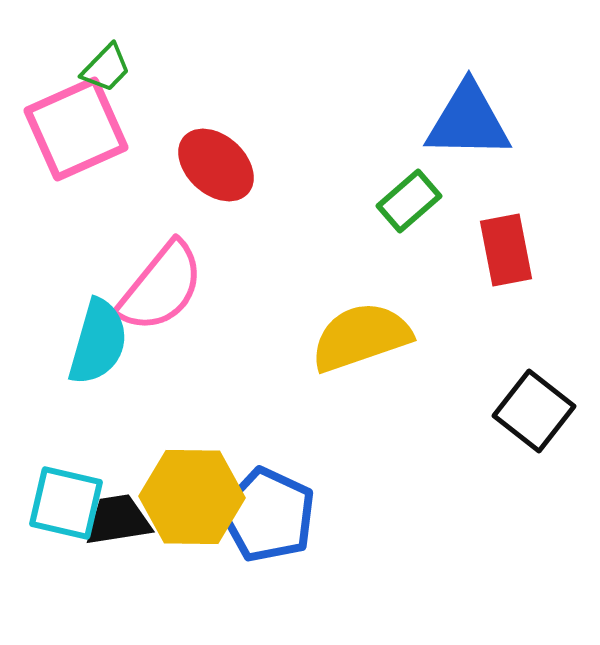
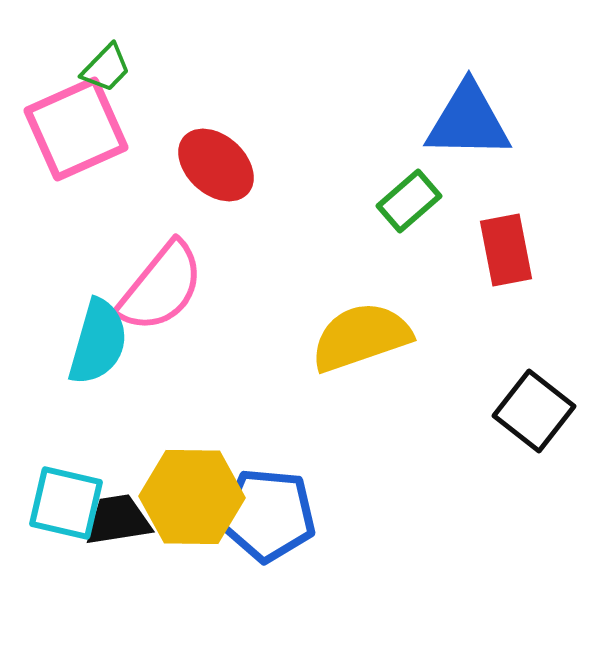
blue pentagon: rotated 20 degrees counterclockwise
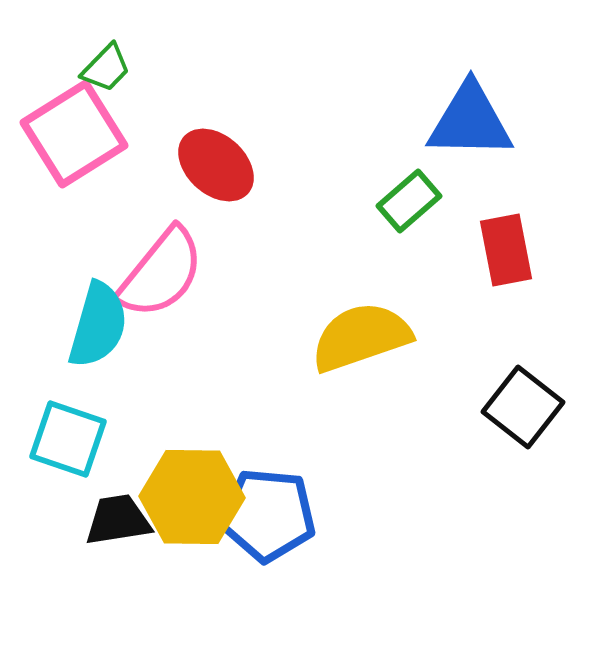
blue triangle: moved 2 px right
pink square: moved 2 px left, 5 px down; rotated 8 degrees counterclockwise
pink semicircle: moved 14 px up
cyan semicircle: moved 17 px up
black square: moved 11 px left, 4 px up
cyan square: moved 2 px right, 64 px up; rotated 6 degrees clockwise
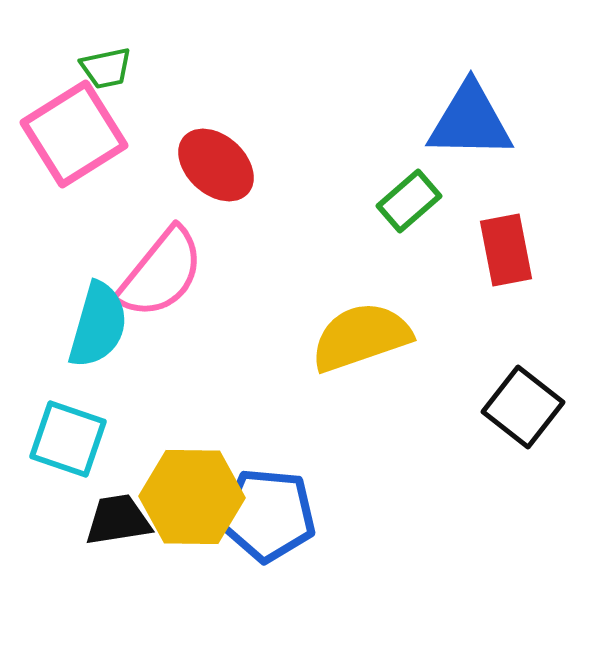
green trapezoid: rotated 34 degrees clockwise
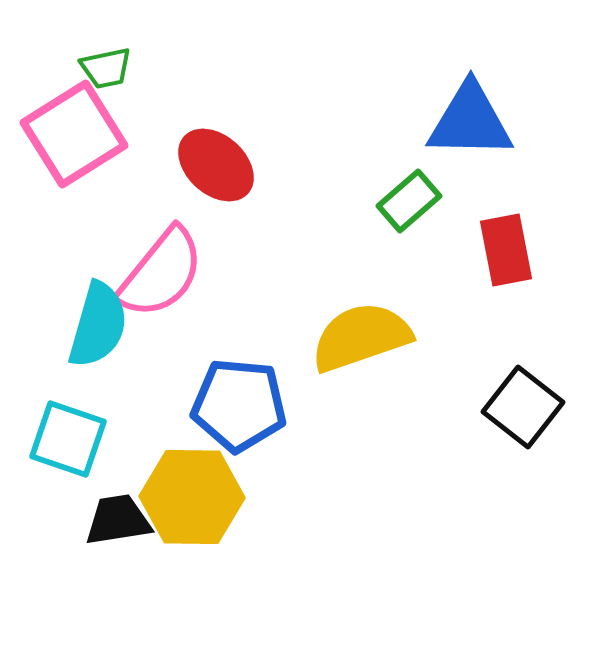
blue pentagon: moved 29 px left, 110 px up
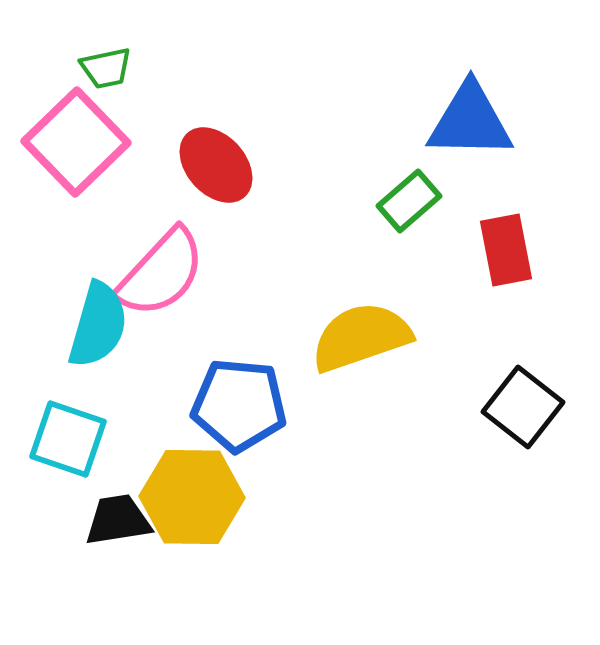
pink square: moved 2 px right, 8 px down; rotated 12 degrees counterclockwise
red ellipse: rotated 6 degrees clockwise
pink semicircle: rotated 4 degrees clockwise
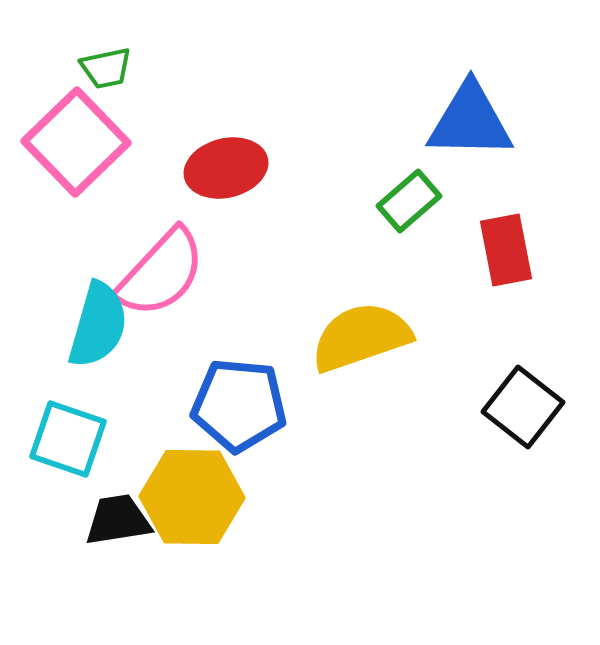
red ellipse: moved 10 px right, 3 px down; rotated 62 degrees counterclockwise
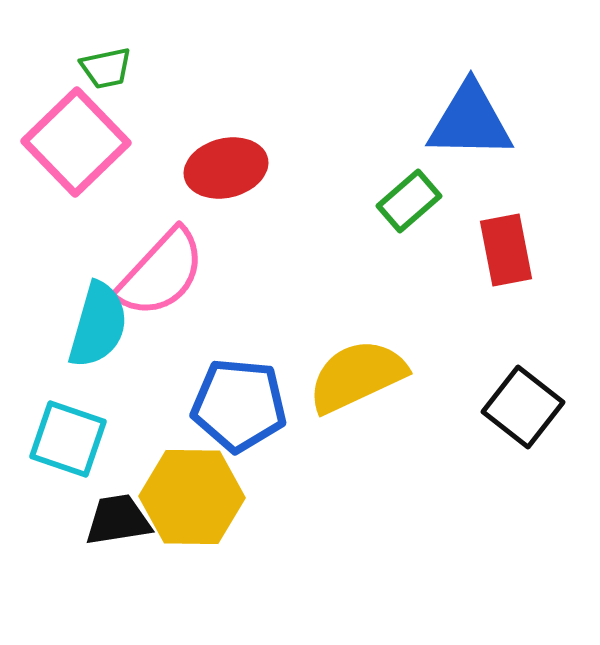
yellow semicircle: moved 4 px left, 39 px down; rotated 6 degrees counterclockwise
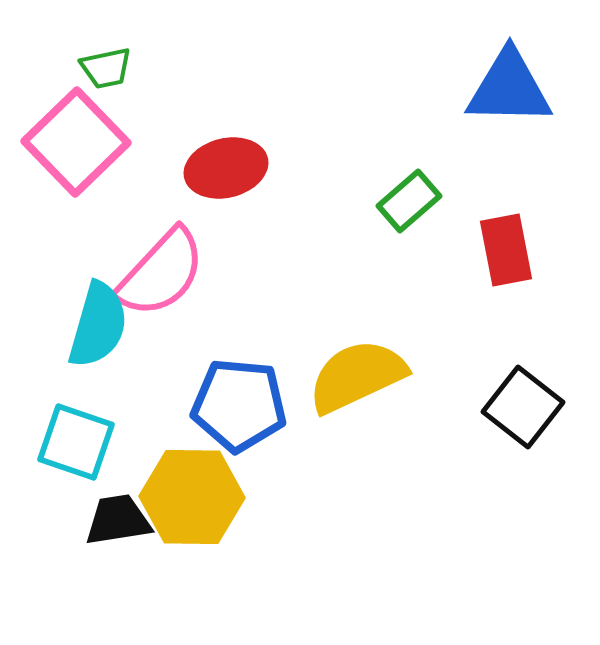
blue triangle: moved 39 px right, 33 px up
cyan square: moved 8 px right, 3 px down
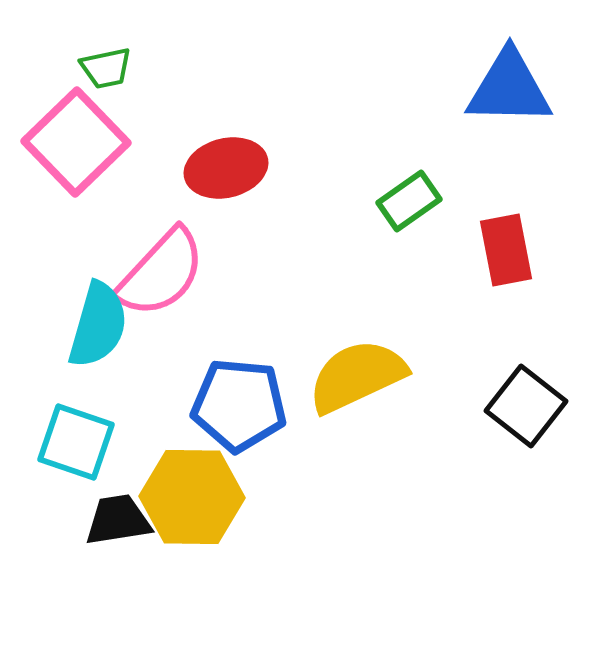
green rectangle: rotated 6 degrees clockwise
black square: moved 3 px right, 1 px up
